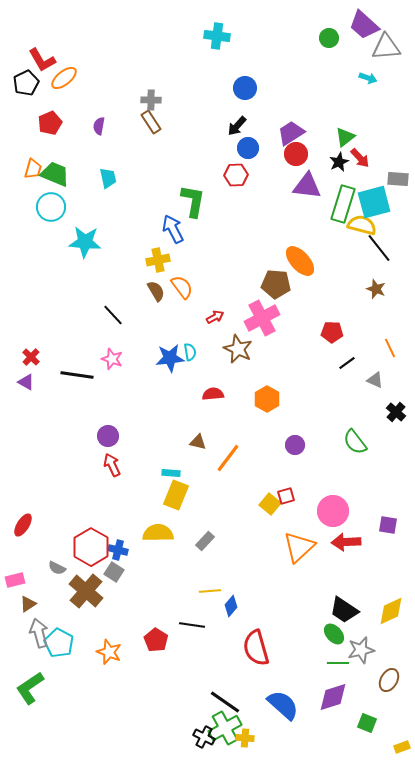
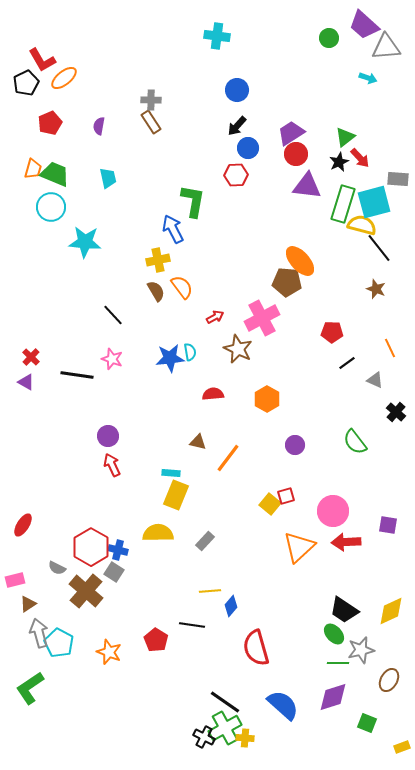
blue circle at (245, 88): moved 8 px left, 2 px down
brown pentagon at (276, 284): moved 11 px right, 2 px up
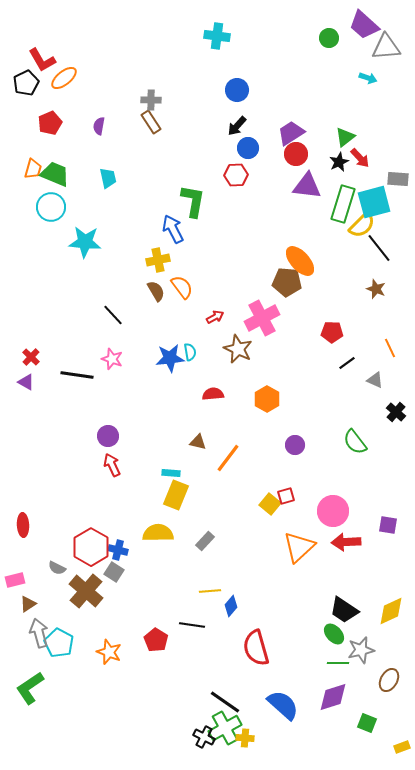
yellow semicircle at (362, 225): rotated 120 degrees clockwise
red ellipse at (23, 525): rotated 35 degrees counterclockwise
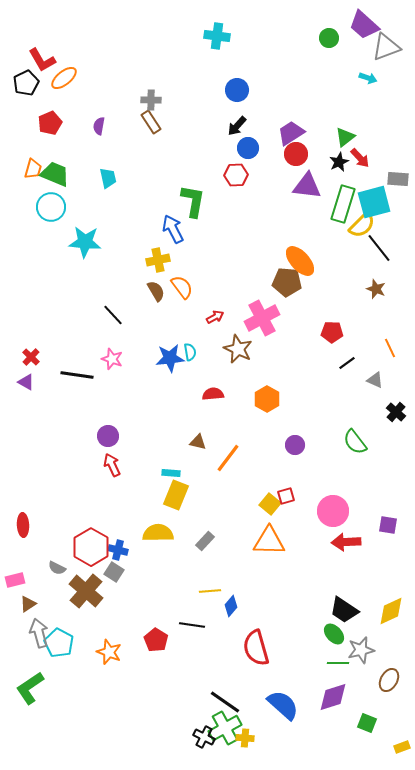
gray triangle at (386, 47): rotated 16 degrees counterclockwise
orange triangle at (299, 547): moved 30 px left, 6 px up; rotated 44 degrees clockwise
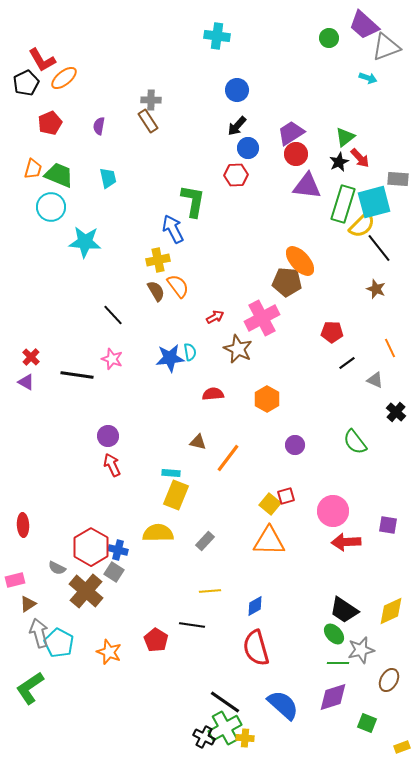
brown rectangle at (151, 122): moved 3 px left, 1 px up
green trapezoid at (55, 174): moved 4 px right, 1 px down
orange semicircle at (182, 287): moved 4 px left, 1 px up
blue diamond at (231, 606): moved 24 px right; rotated 20 degrees clockwise
